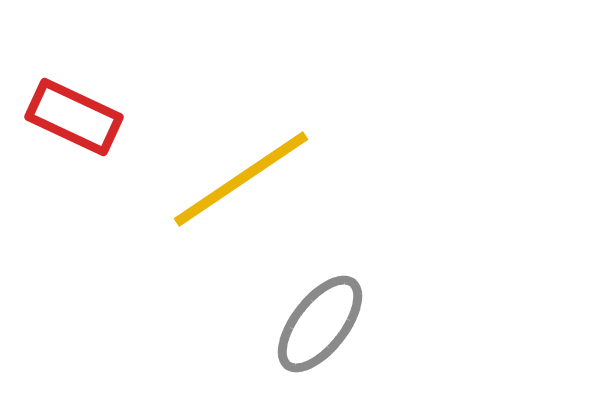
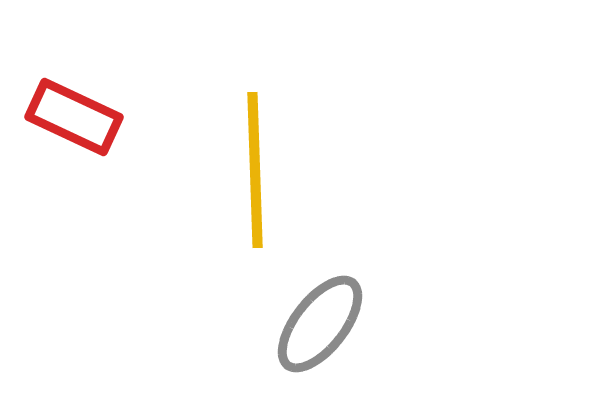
yellow line: moved 14 px right, 9 px up; rotated 58 degrees counterclockwise
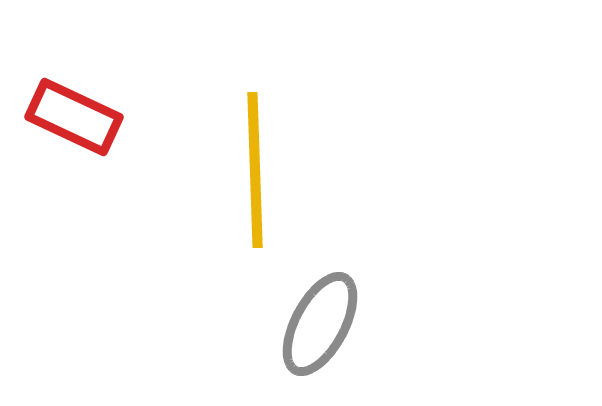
gray ellipse: rotated 10 degrees counterclockwise
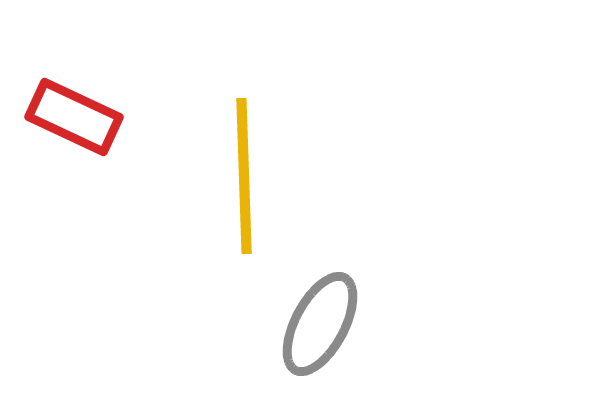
yellow line: moved 11 px left, 6 px down
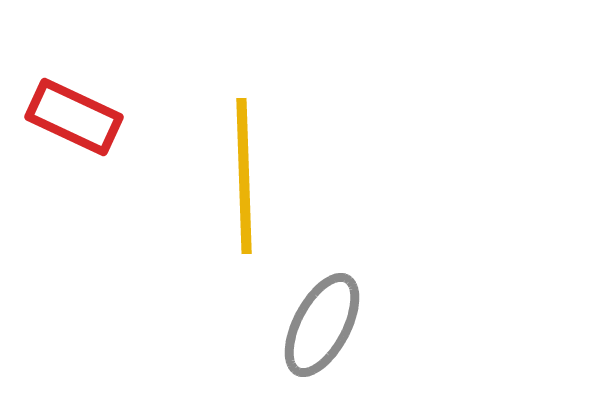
gray ellipse: moved 2 px right, 1 px down
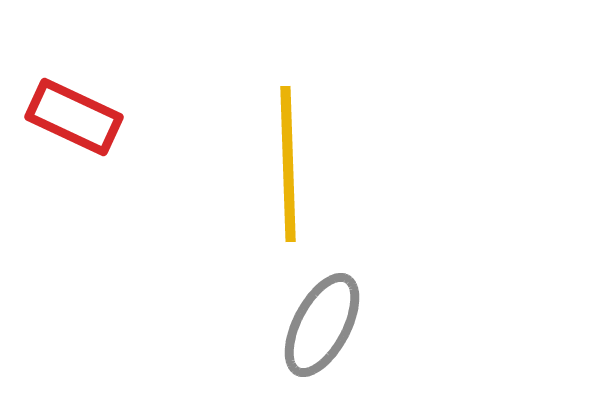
yellow line: moved 44 px right, 12 px up
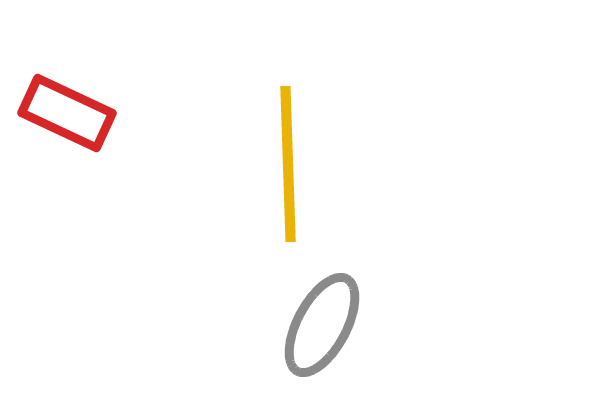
red rectangle: moved 7 px left, 4 px up
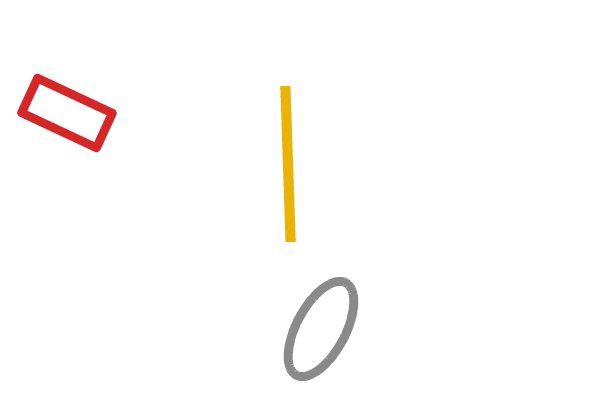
gray ellipse: moved 1 px left, 4 px down
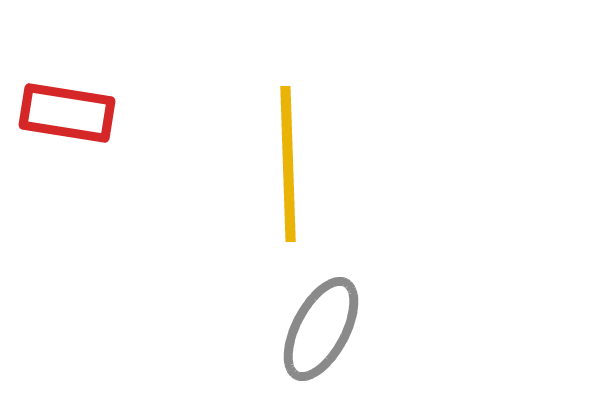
red rectangle: rotated 16 degrees counterclockwise
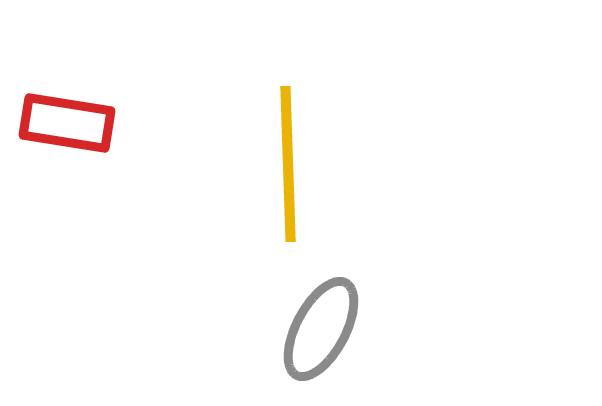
red rectangle: moved 10 px down
